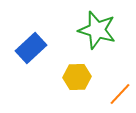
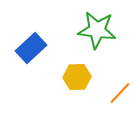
green star: rotated 9 degrees counterclockwise
orange line: moved 1 px up
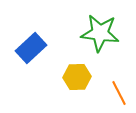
green star: moved 3 px right, 3 px down
orange line: moved 1 px left; rotated 70 degrees counterclockwise
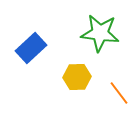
orange line: rotated 10 degrees counterclockwise
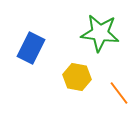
blue rectangle: rotated 20 degrees counterclockwise
yellow hexagon: rotated 12 degrees clockwise
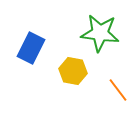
yellow hexagon: moved 4 px left, 6 px up
orange line: moved 1 px left, 3 px up
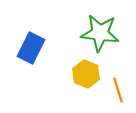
yellow hexagon: moved 13 px right, 3 px down; rotated 12 degrees clockwise
orange line: rotated 20 degrees clockwise
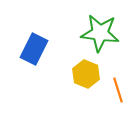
blue rectangle: moved 3 px right, 1 px down
